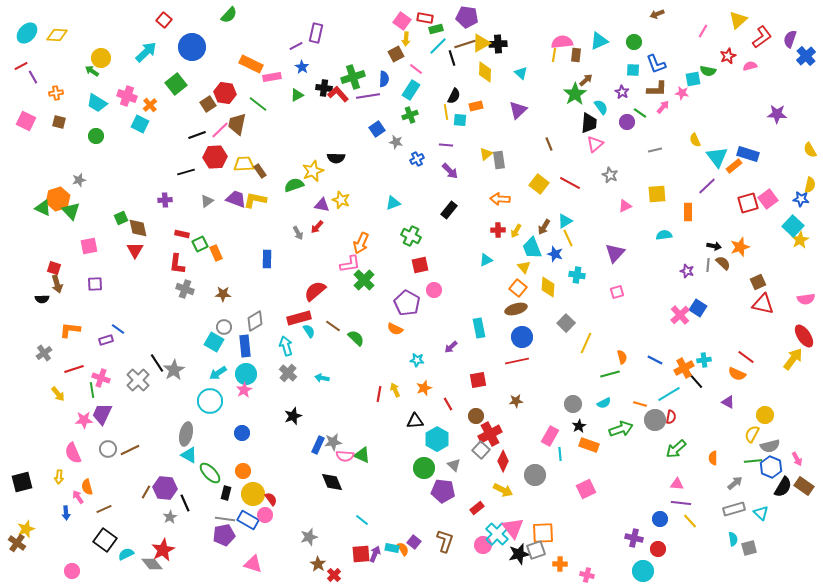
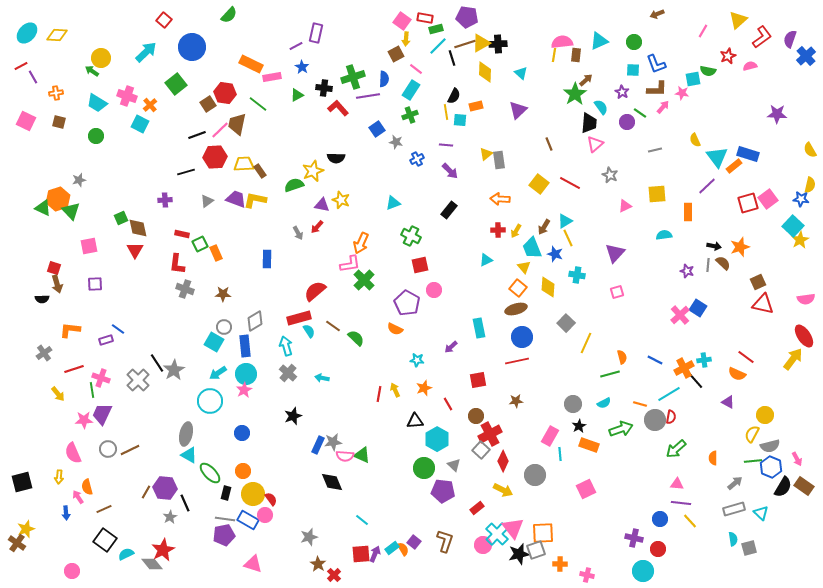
red L-shape at (338, 94): moved 14 px down
cyan rectangle at (392, 548): rotated 48 degrees counterclockwise
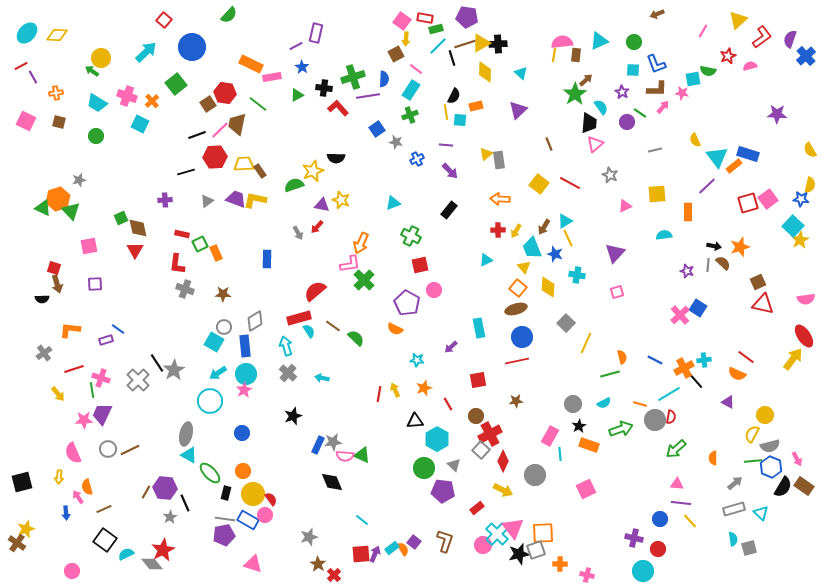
orange cross at (150, 105): moved 2 px right, 4 px up
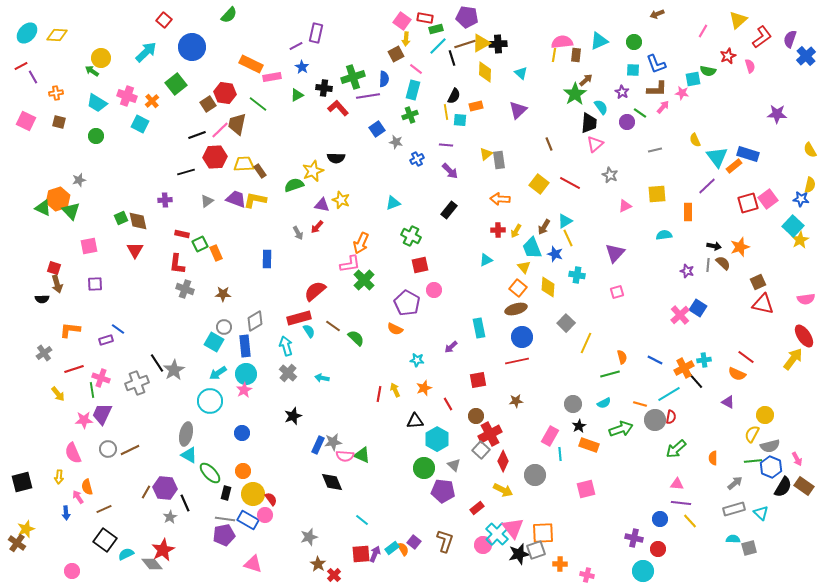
pink semicircle at (750, 66): rotated 88 degrees clockwise
cyan rectangle at (411, 90): moved 2 px right; rotated 18 degrees counterclockwise
brown diamond at (138, 228): moved 7 px up
gray cross at (138, 380): moved 1 px left, 3 px down; rotated 25 degrees clockwise
pink square at (586, 489): rotated 12 degrees clockwise
cyan semicircle at (733, 539): rotated 80 degrees counterclockwise
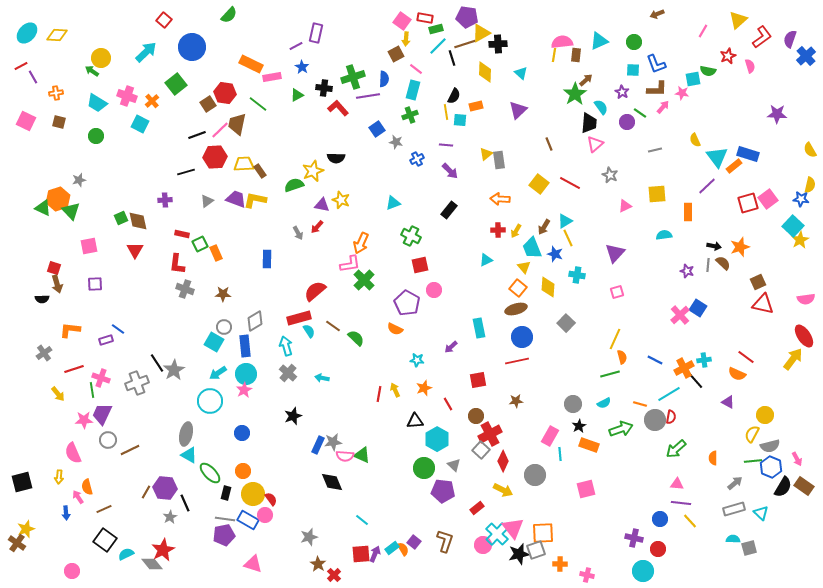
yellow triangle at (481, 43): moved 10 px up
yellow line at (586, 343): moved 29 px right, 4 px up
gray circle at (108, 449): moved 9 px up
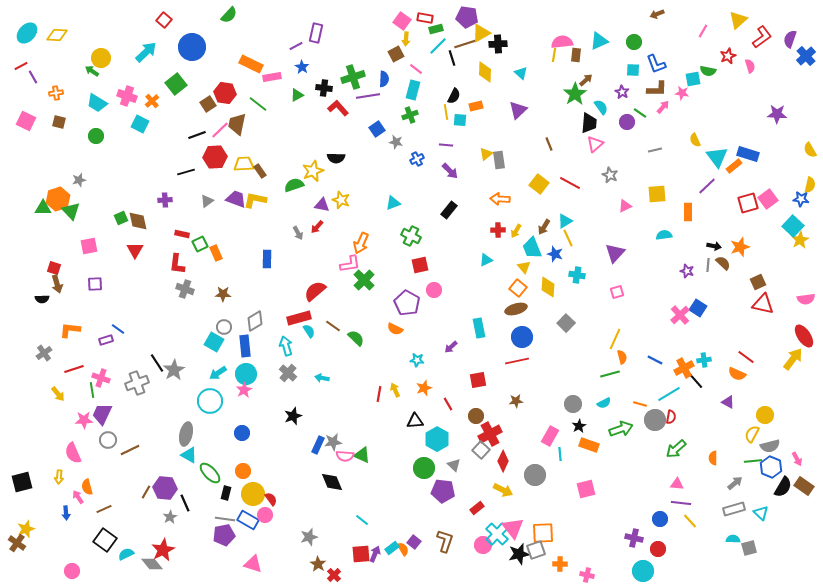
green triangle at (43, 208): rotated 24 degrees counterclockwise
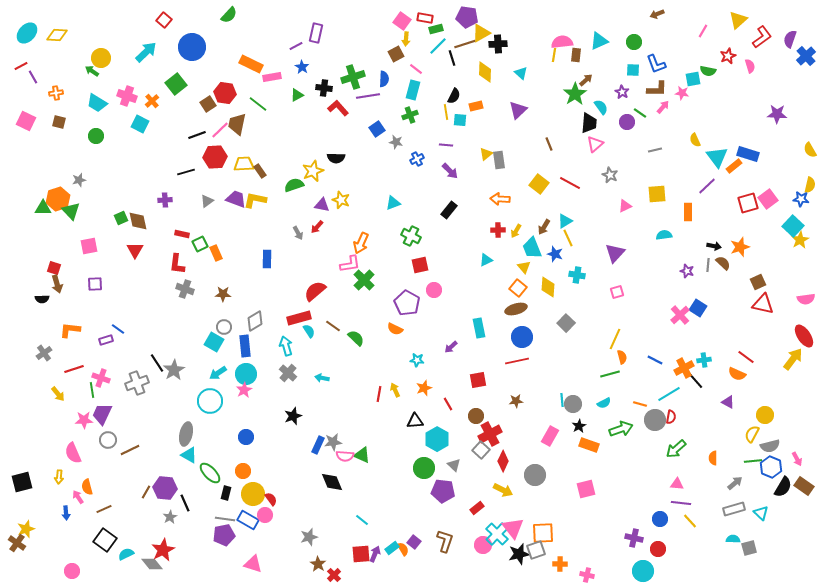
blue circle at (242, 433): moved 4 px right, 4 px down
cyan line at (560, 454): moved 2 px right, 54 px up
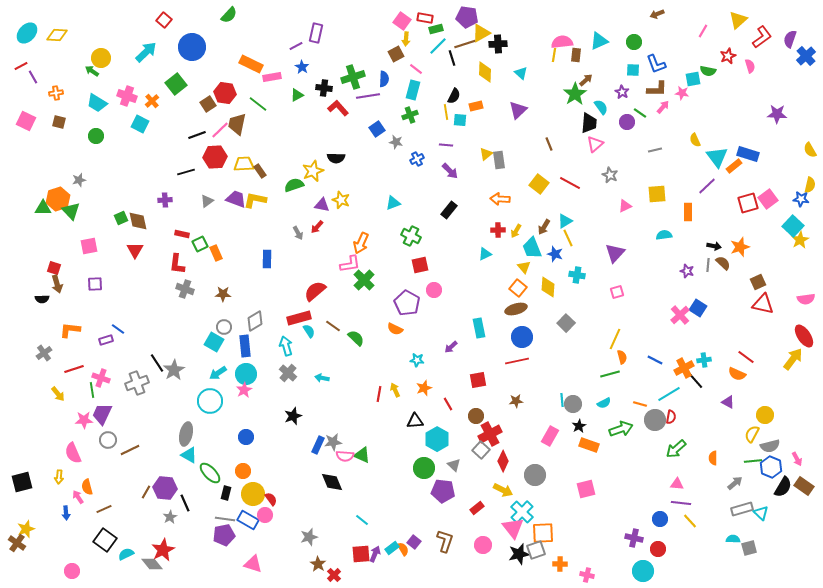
cyan triangle at (486, 260): moved 1 px left, 6 px up
gray rectangle at (734, 509): moved 8 px right
cyan cross at (497, 534): moved 25 px right, 22 px up
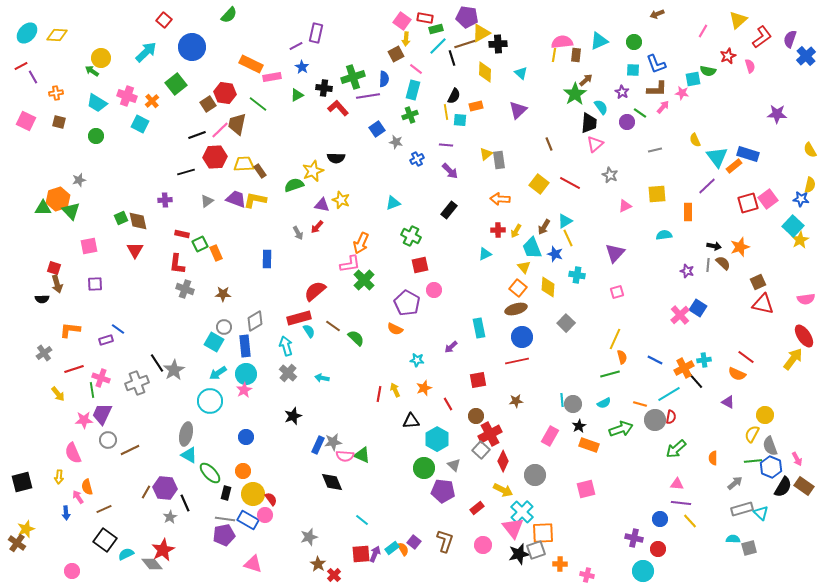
black triangle at (415, 421): moved 4 px left
gray semicircle at (770, 446): rotated 84 degrees clockwise
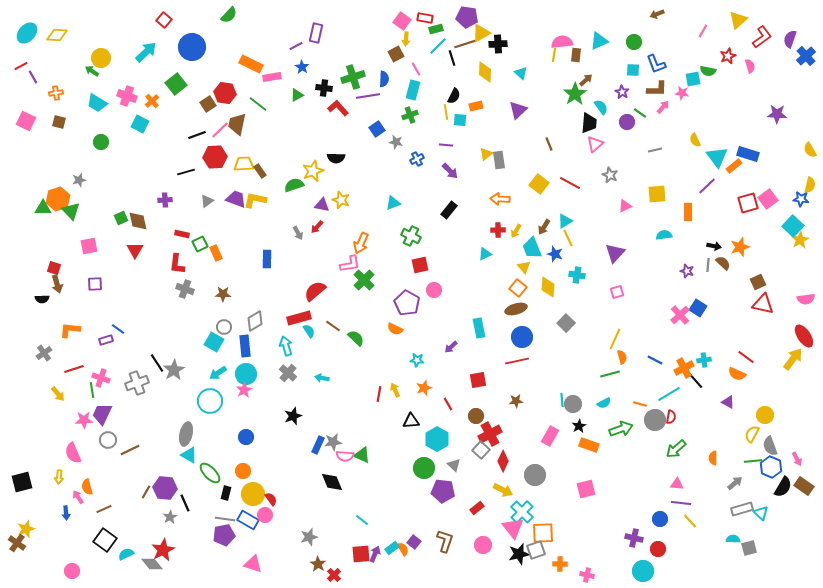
pink line at (416, 69): rotated 24 degrees clockwise
green circle at (96, 136): moved 5 px right, 6 px down
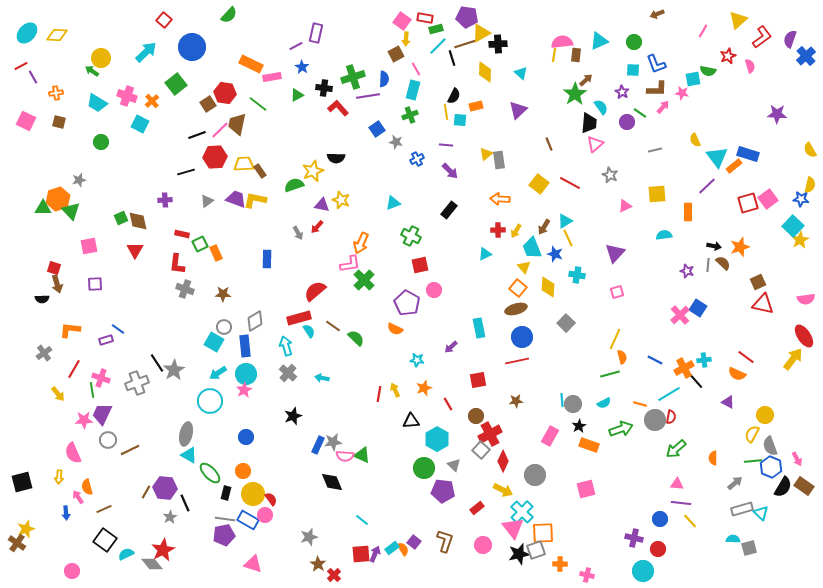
red line at (74, 369): rotated 42 degrees counterclockwise
